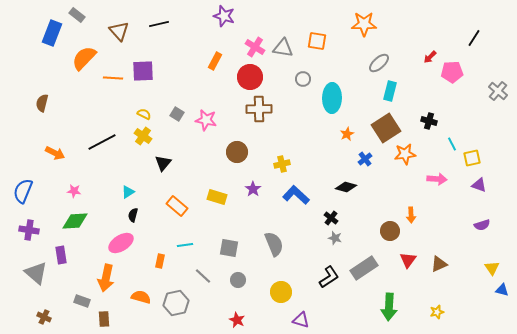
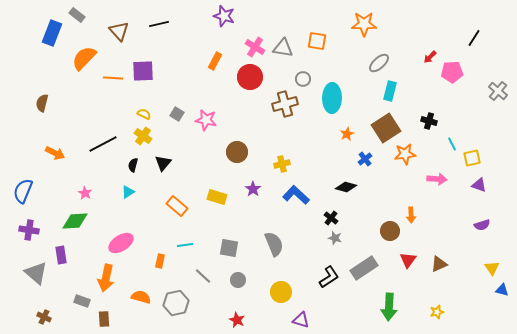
brown cross at (259, 109): moved 26 px right, 5 px up; rotated 15 degrees counterclockwise
black line at (102, 142): moved 1 px right, 2 px down
pink star at (74, 191): moved 11 px right, 2 px down; rotated 24 degrees clockwise
black semicircle at (133, 215): moved 50 px up
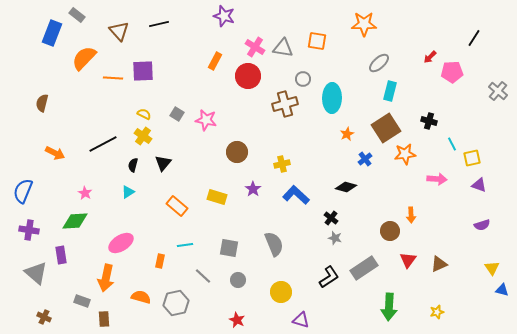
red circle at (250, 77): moved 2 px left, 1 px up
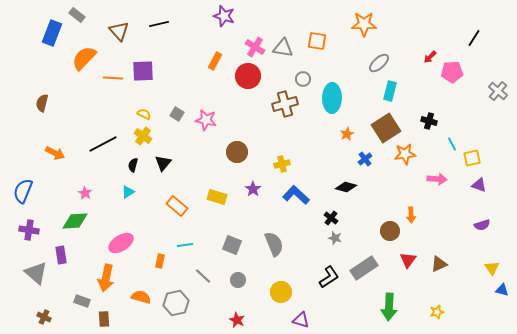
gray square at (229, 248): moved 3 px right, 3 px up; rotated 12 degrees clockwise
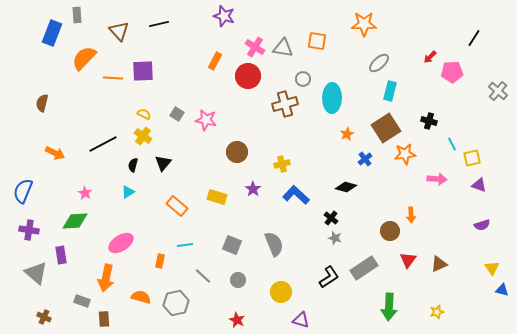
gray rectangle at (77, 15): rotated 49 degrees clockwise
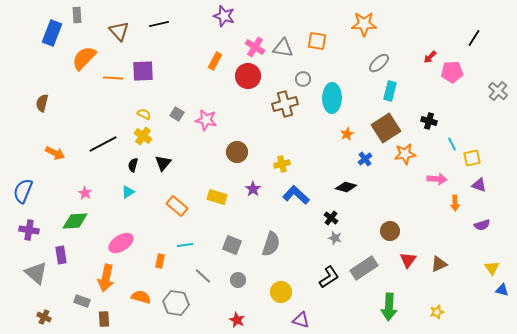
orange arrow at (411, 215): moved 44 px right, 12 px up
gray semicircle at (274, 244): moved 3 px left; rotated 40 degrees clockwise
gray hexagon at (176, 303): rotated 20 degrees clockwise
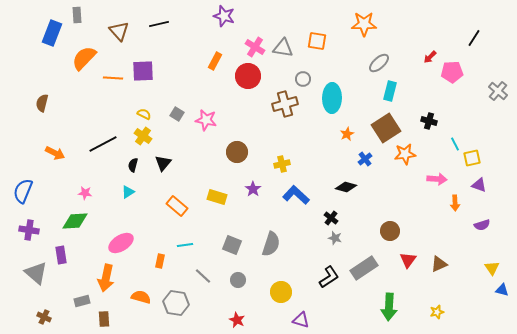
cyan line at (452, 144): moved 3 px right
pink star at (85, 193): rotated 24 degrees counterclockwise
gray rectangle at (82, 301): rotated 35 degrees counterclockwise
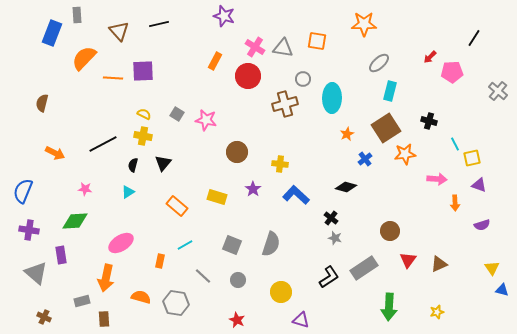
yellow cross at (143, 136): rotated 24 degrees counterclockwise
yellow cross at (282, 164): moved 2 px left; rotated 21 degrees clockwise
pink star at (85, 193): moved 4 px up
cyan line at (185, 245): rotated 21 degrees counterclockwise
